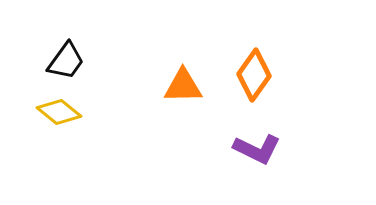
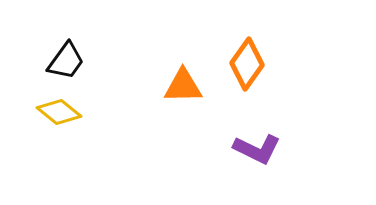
orange diamond: moved 7 px left, 11 px up
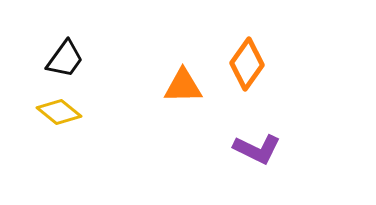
black trapezoid: moved 1 px left, 2 px up
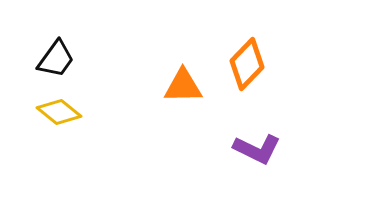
black trapezoid: moved 9 px left
orange diamond: rotated 9 degrees clockwise
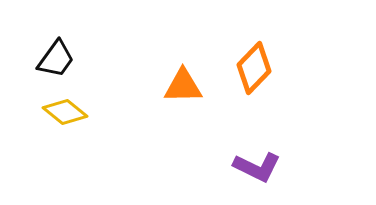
orange diamond: moved 7 px right, 4 px down
yellow diamond: moved 6 px right
purple L-shape: moved 18 px down
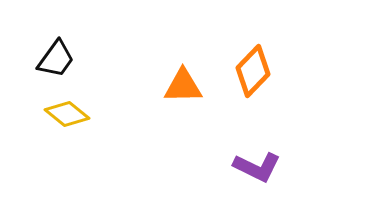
orange diamond: moved 1 px left, 3 px down
yellow diamond: moved 2 px right, 2 px down
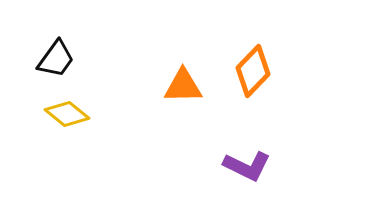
purple L-shape: moved 10 px left, 1 px up
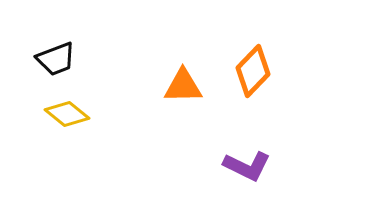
black trapezoid: rotated 33 degrees clockwise
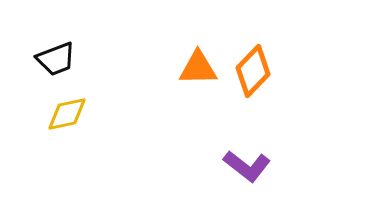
orange triangle: moved 15 px right, 18 px up
yellow diamond: rotated 51 degrees counterclockwise
purple L-shape: rotated 12 degrees clockwise
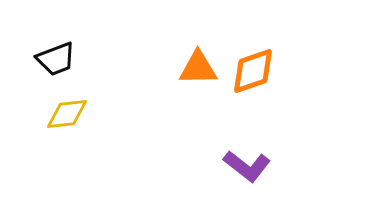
orange diamond: rotated 27 degrees clockwise
yellow diamond: rotated 6 degrees clockwise
